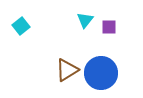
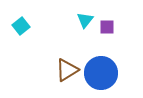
purple square: moved 2 px left
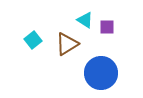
cyan triangle: rotated 36 degrees counterclockwise
cyan square: moved 12 px right, 14 px down
brown triangle: moved 26 px up
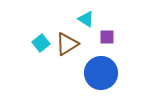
cyan triangle: moved 1 px right, 1 px up
purple square: moved 10 px down
cyan square: moved 8 px right, 3 px down
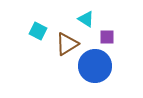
cyan square: moved 3 px left, 12 px up; rotated 24 degrees counterclockwise
blue circle: moved 6 px left, 7 px up
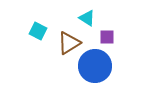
cyan triangle: moved 1 px right, 1 px up
brown triangle: moved 2 px right, 1 px up
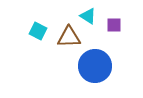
cyan triangle: moved 1 px right, 2 px up
purple square: moved 7 px right, 12 px up
brown triangle: moved 6 px up; rotated 30 degrees clockwise
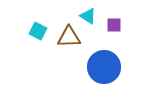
blue circle: moved 9 px right, 1 px down
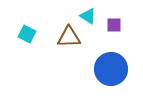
cyan square: moved 11 px left, 3 px down
blue circle: moved 7 px right, 2 px down
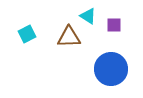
cyan square: rotated 36 degrees clockwise
